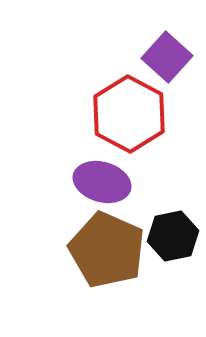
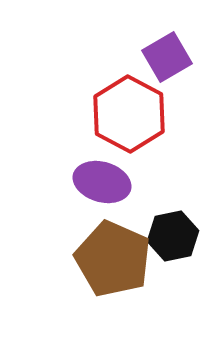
purple square: rotated 18 degrees clockwise
brown pentagon: moved 6 px right, 9 px down
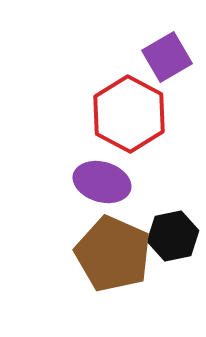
brown pentagon: moved 5 px up
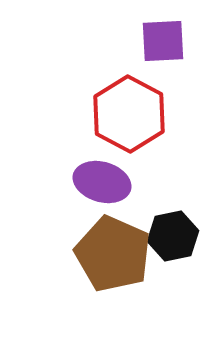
purple square: moved 4 px left, 16 px up; rotated 27 degrees clockwise
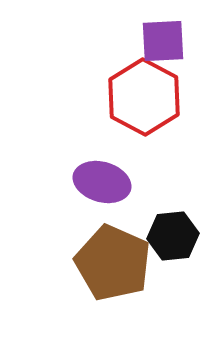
red hexagon: moved 15 px right, 17 px up
black hexagon: rotated 6 degrees clockwise
brown pentagon: moved 9 px down
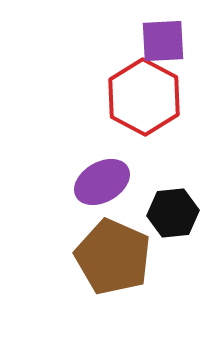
purple ellipse: rotated 46 degrees counterclockwise
black hexagon: moved 23 px up
brown pentagon: moved 6 px up
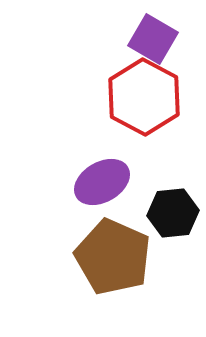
purple square: moved 10 px left, 2 px up; rotated 33 degrees clockwise
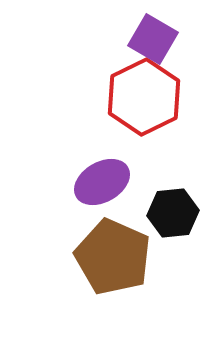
red hexagon: rotated 6 degrees clockwise
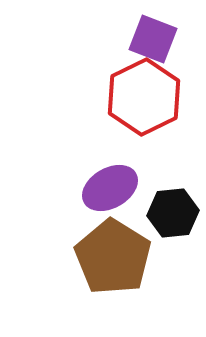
purple square: rotated 9 degrees counterclockwise
purple ellipse: moved 8 px right, 6 px down
brown pentagon: rotated 8 degrees clockwise
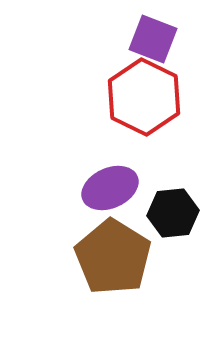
red hexagon: rotated 8 degrees counterclockwise
purple ellipse: rotated 6 degrees clockwise
